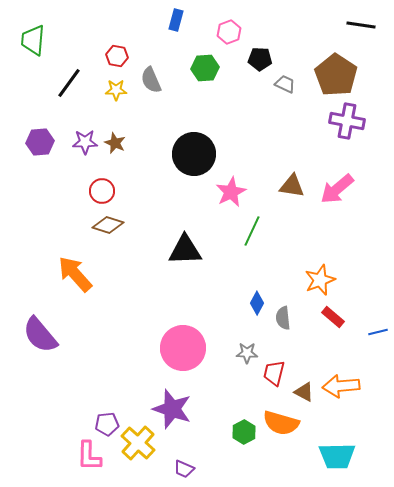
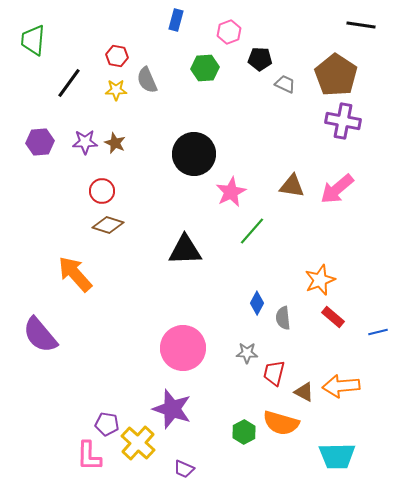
gray semicircle at (151, 80): moved 4 px left
purple cross at (347, 121): moved 4 px left
green line at (252, 231): rotated 16 degrees clockwise
purple pentagon at (107, 424): rotated 15 degrees clockwise
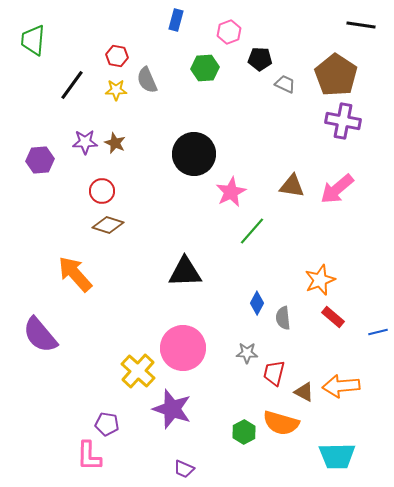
black line at (69, 83): moved 3 px right, 2 px down
purple hexagon at (40, 142): moved 18 px down
black triangle at (185, 250): moved 22 px down
yellow cross at (138, 443): moved 72 px up
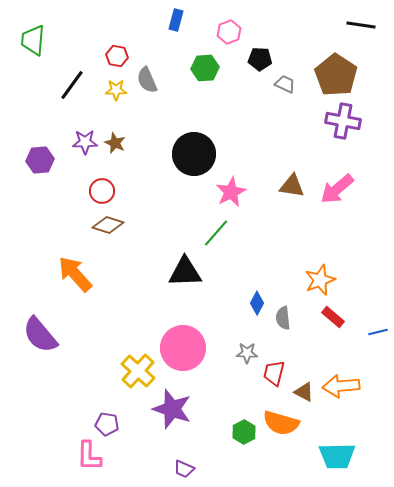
green line at (252, 231): moved 36 px left, 2 px down
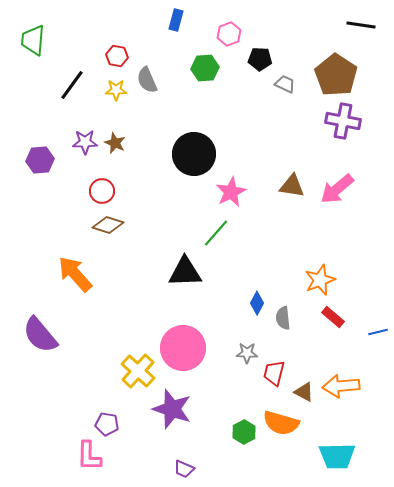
pink hexagon at (229, 32): moved 2 px down
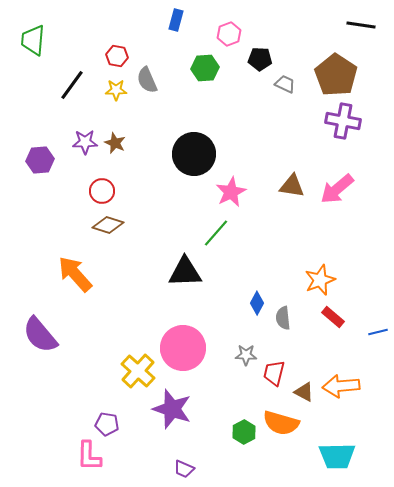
gray star at (247, 353): moved 1 px left, 2 px down
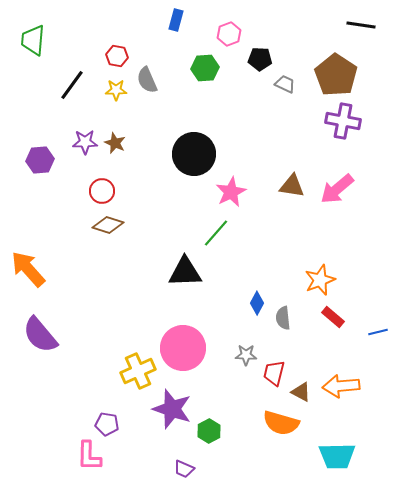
orange arrow at (75, 274): moved 47 px left, 5 px up
yellow cross at (138, 371): rotated 24 degrees clockwise
brown triangle at (304, 392): moved 3 px left
green hexagon at (244, 432): moved 35 px left, 1 px up
